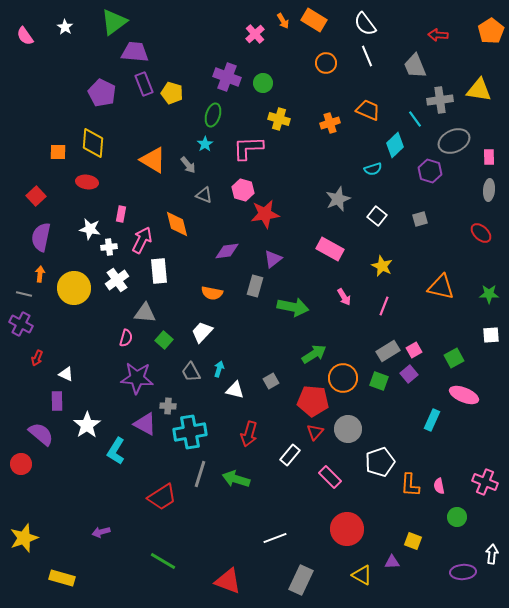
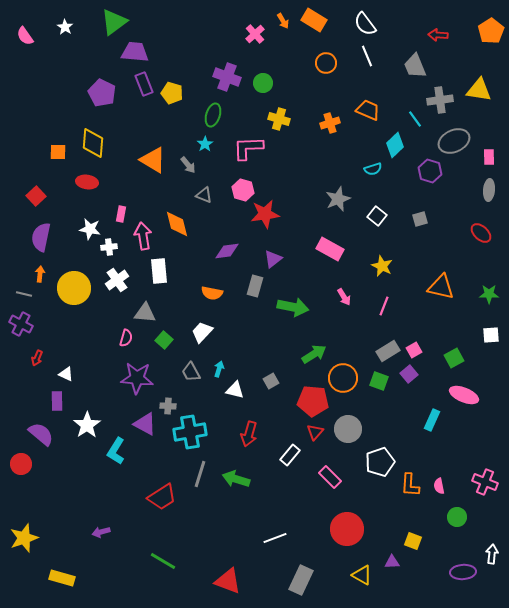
pink arrow at (142, 240): moved 1 px right, 4 px up; rotated 36 degrees counterclockwise
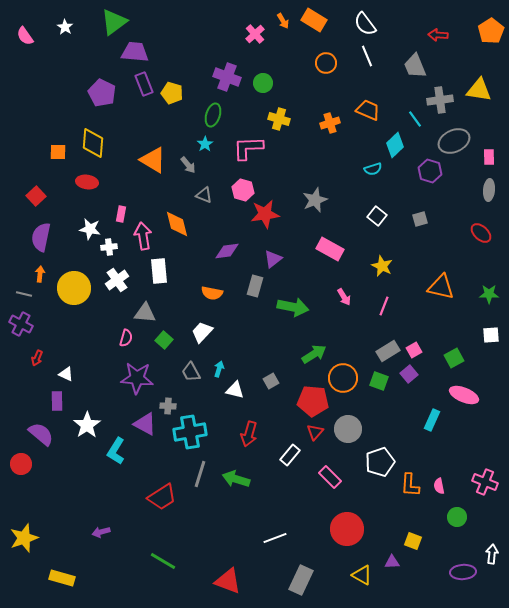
gray star at (338, 199): moved 23 px left, 1 px down
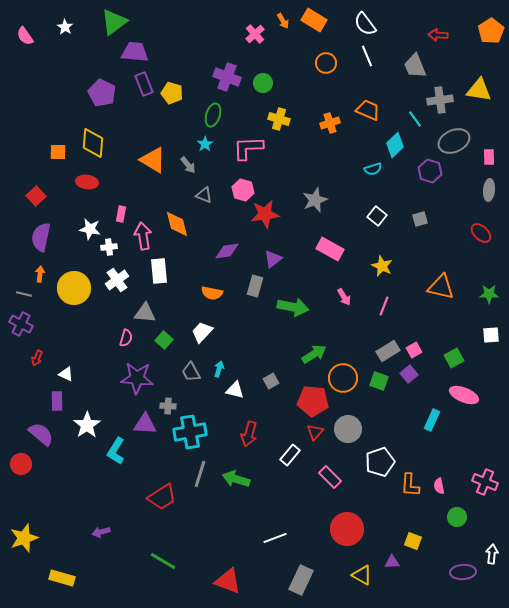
purple triangle at (145, 424): rotated 25 degrees counterclockwise
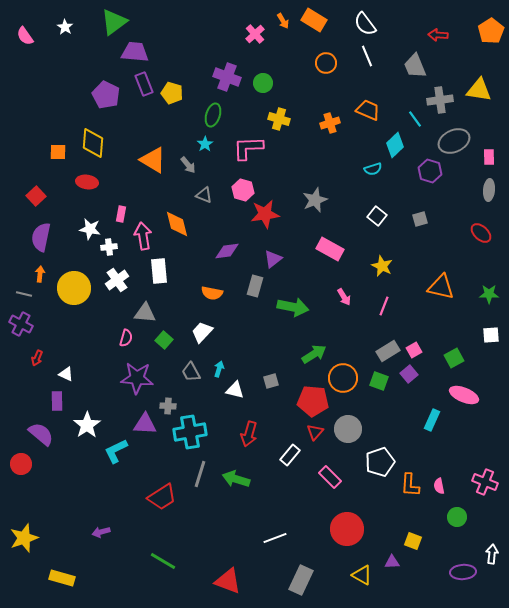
purple pentagon at (102, 93): moved 4 px right, 2 px down
gray square at (271, 381): rotated 14 degrees clockwise
cyan L-shape at (116, 451): rotated 32 degrees clockwise
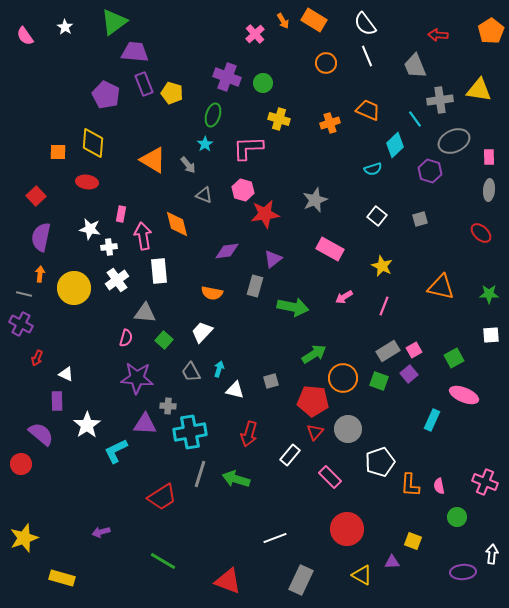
pink arrow at (344, 297): rotated 90 degrees clockwise
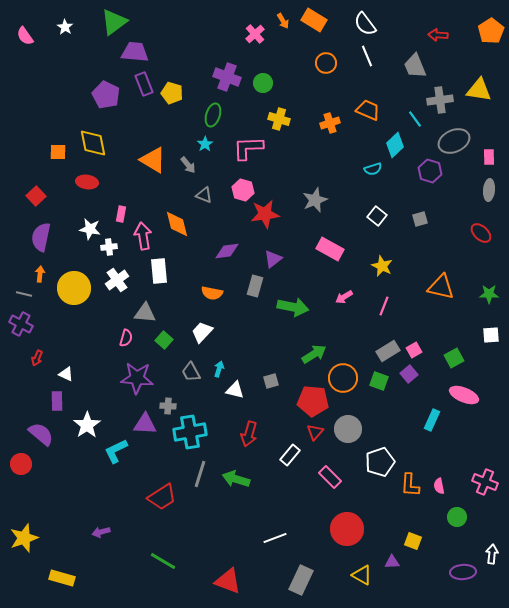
yellow diamond at (93, 143): rotated 16 degrees counterclockwise
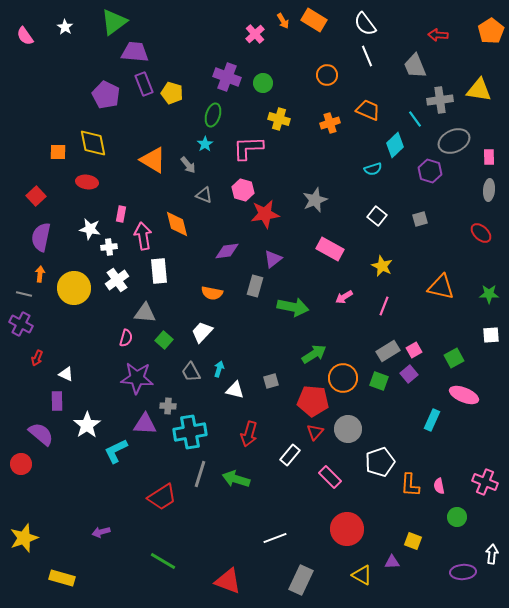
orange circle at (326, 63): moved 1 px right, 12 px down
